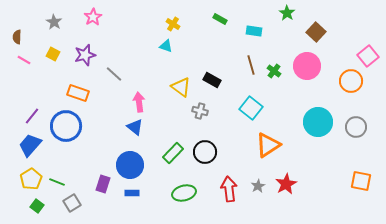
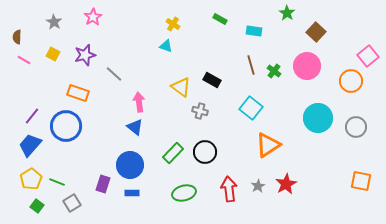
cyan circle at (318, 122): moved 4 px up
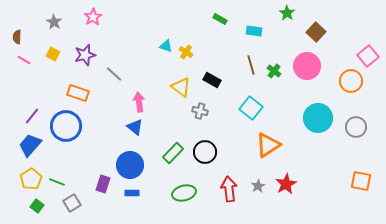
yellow cross at (173, 24): moved 13 px right, 28 px down
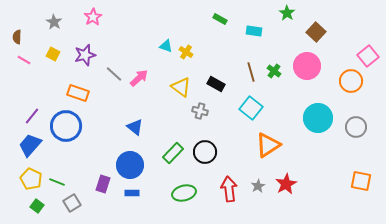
brown line at (251, 65): moved 7 px down
black rectangle at (212, 80): moved 4 px right, 4 px down
pink arrow at (139, 102): moved 24 px up; rotated 54 degrees clockwise
yellow pentagon at (31, 179): rotated 15 degrees counterclockwise
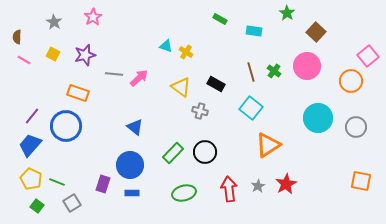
gray line at (114, 74): rotated 36 degrees counterclockwise
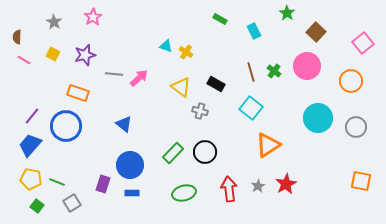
cyan rectangle at (254, 31): rotated 56 degrees clockwise
pink square at (368, 56): moved 5 px left, 13 px up
blue triangle at (135, 127): moved 11 px left, 3 px up
yellow pentagon at (31, 179): rotated 15 degrees counterclockwise
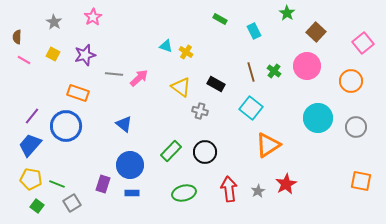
green rectangle at (173, 153): moved 2 px left, 2 px up
green line at (57, 182): moved 2 px down
gray star at (258, 186): moved 5 px down
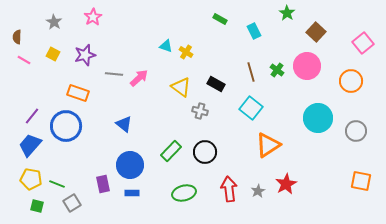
green cross at (274, 71): moved 3 px right, 1 px up
gray circle at (356, 127): moved 4 px down
purple rectangle at (103, 184): rotated 30 degrees counterclockwise
green square at (37, 206): rotated 24 degrees counterclockwise
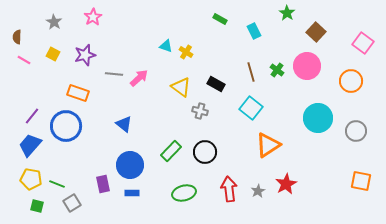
pink square at (363, 43): rotated 15 degrees counterclockwise
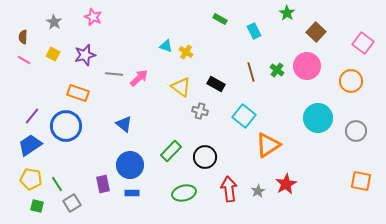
pink star at (93, 17): rotated 18 degrees counterclockwise
brown semicircle at (17, 37): moved 6 px right
cyan square at (251, 108): moved 7 px left, 8 px down
blue trapezoid at (30, 145): rotated 15 degrees clockwise
black circle at (205, 152): moved 5 px down
green line at (57, 184): rotated 35 degrees clockwise
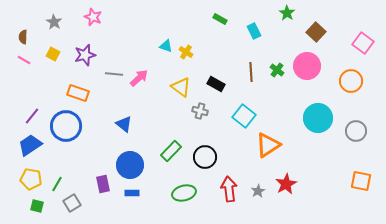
brown line at (251, 72): rotated 12 degrees clockwise
green line at (57, 184): rotated 63 degrees clockwise
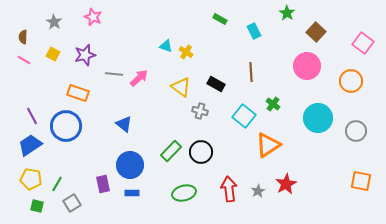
green cross at (277, 70): moved 4 px left, 34 px down
purple line at (32, 116): rotated 66 degrees counterclockwise
black circle at (205, 157): moved 4 px left, 5 px up
